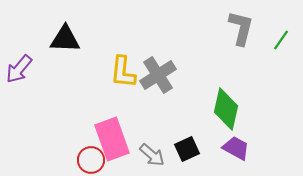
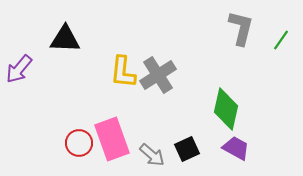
red circle: moved 12 px left, 17 px up
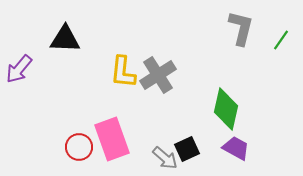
red circle: moved 4 px down
gray arrow: moved 13 px right, 3 px down
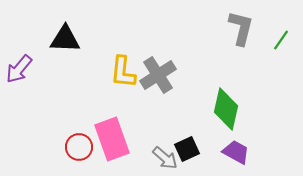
purple trapezoid: moved 4 px down
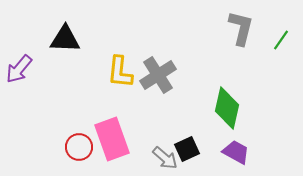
yellow L-shape: moved 3 px left
green diamond: moved 1 px right, 1 px up
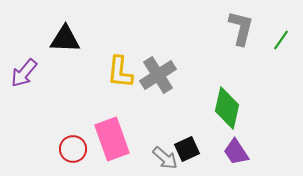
purple arrow: moved 5 px right, 4 px down
red circle: moved 6 px left, 2 px down
purple trapezoid: rotated 152 degrees counterclockwise
